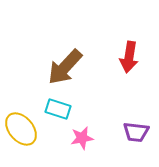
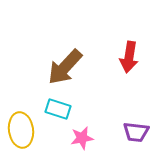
yellow ellipse: moved 1 px down; rotated 32 degrees clockwise
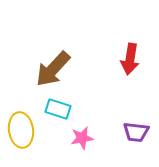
red arrow: moved 1 px right, 2 px down
brown arrow: moved 12 px left, 2 px down
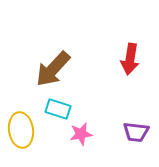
pink star: moved 1 px left, 4 px up
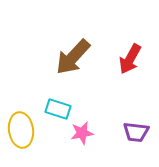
red arrow: rotated 20 degrees clockwise
brown arrow: moved 20 px right, 12 px up
pink star: moved 1 px right, 1 px up
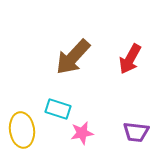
yellow ellipse: moved 1 px right
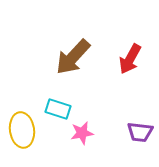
purple trapezoid: moved 4 px right
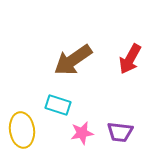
brown arrow: moved 3 px down; rotated 12 degrees clockwise
cyan rectangle: moved 4 px up
purple trapezoid: moved 20 px left
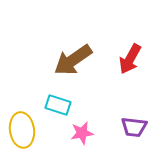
purple trapezoid: moved 14 px right, 5 px up
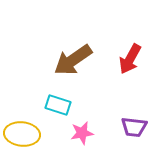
yellow ellipse: moved 4 px down; rotated 76 degrees counterclockwise
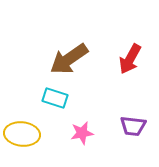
brown arrow: moved 4 px left, 1 px up
cyan rectangle: moved 3 px left, 7 px up
purple trapezoid: moved 1 px left, 1 px up
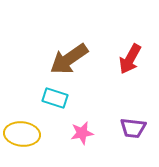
purple trapezoid: moved 2 px down
